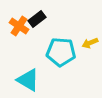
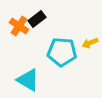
cyan pentagon: moved 1 px right
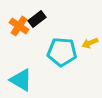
cyan triangle: moved 7 px left
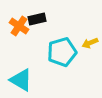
black rectangle: rotated 24 degrees clockwise
cyan pentagon: rotated 20 degrees counterclockwise
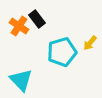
black rectangle: rotated 66 degrees clockwise
yellow arrow: rotated 28 degrees counterclockwise
cyan triangle: rotated 15 degrees clockwise
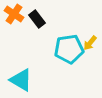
orange cross: moved 5 px left, 12 px up
cyan pentagon: moved 7 px right, 3 px up; rotated 8 degrees clockwise
cyan triangle: rotated 15 degrees counterclockwise
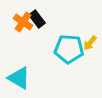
orange cross: moved 9 px right, 8 px down
cyan pentagon: rotated 12 degrees clockwise
cyan triangle: moved 2 px left, 2 px up
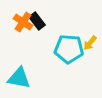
black rectangle: moved 2 px down
cyan triangle: rotated 20 degrees counterclockwise
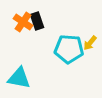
black rectangle: rotated 18 degrees clockwise
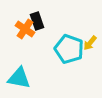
orange cross: moved 2 px right, 7 px down
cyan pentagon: rotated 16 degrees clockwise
